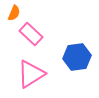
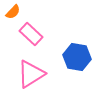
orange semicircle: moved 1 px left, 1 px up; rotated 21 degrees clockwise
blue hexagon: rotated 16 degrees clockwise
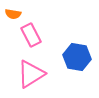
orange semicircle: moved 2 px down; rotated 56 degrees clockwise
pink rectangle: moved 1 px down; rotated 20 degrees clockwise
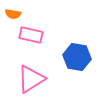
pink rectangle: rotated 50 degrees counterclockwise
pink triangle: moved 5 px down
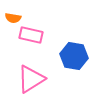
orange semicircle: moved 4 px down
blue hexagon: moved 3 px left, 1 px up
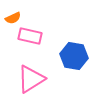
orange semicircle: rotated 35 degrees counterclockwise
pink rectangle: moved 1 px left, 1 px down
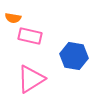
orange semicircle: rotated 35 degrees clockwise
